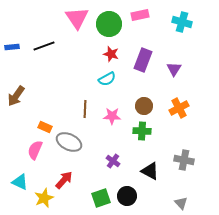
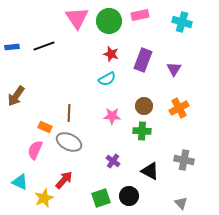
green circle: moved 3 px up
brown line: moved 16 px left, 4 px down
black circle: moved 2 px right
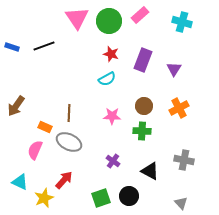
pink rectangle: rotated 30 degrees counterclockwise
blue rectangle: rotated 24 degrees clockwise
brown arrow: moved 10 px down
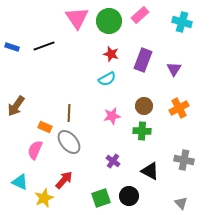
pink star: rotated 12 degrees counterclockwise
gray ellipse: rotated 25 degrees clockwise
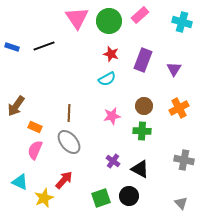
orange rectangle: moved 10 px left
black triangle: moved 10 px left, 2 px up
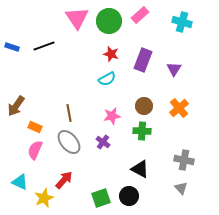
orange cross: rotated 12 degrees counterclockwise
brown line: rotated 12 degrees counterclockwise
purple cross: moved 10 px left, 19 px up
gray triangle: moved 15 px up
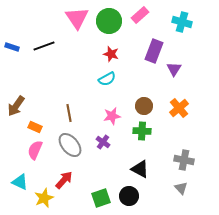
purple rectangle: moved 11 px right, 9 px up
gray ellipse: moved 1 px right, 3 px down
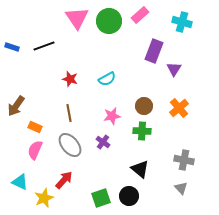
red star: moved 41 px left, 25 px down
black triangle: rotated 12 degrees clockwise
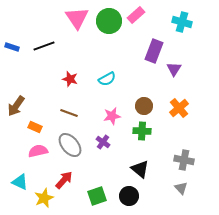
pink rectangle: moved 4 px left
brown line: rotated 60 degrees counterclockwise
pink semicircle: moved 3 px right, 1 px down; rotated 54 degrees clockwise
green square: moved 4 px left, 2 px up
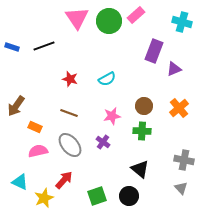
purple triangle: rotated 35 degrees clockwise
